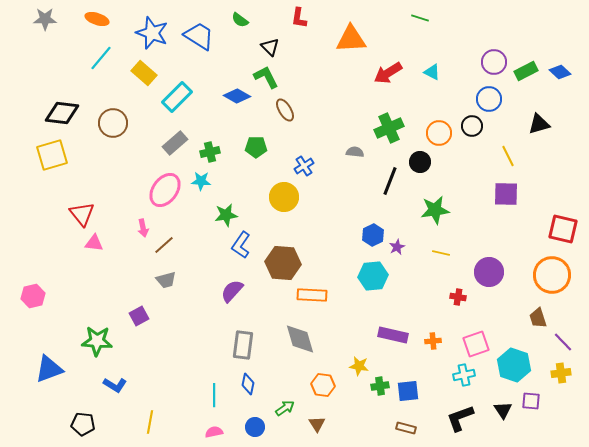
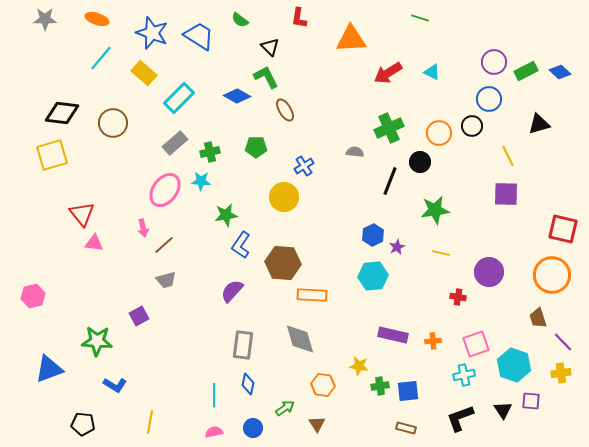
cyan rectangle at (177, 97): moved 2 px right, 1 px down
blue circle at (255, 427): moved 2 px left, 1 px down
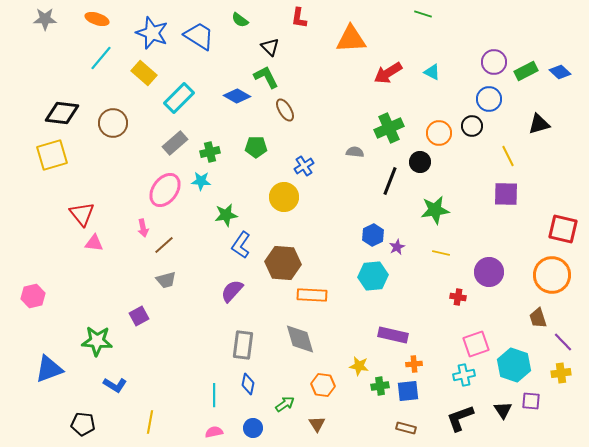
green line at (420, 18): moved 3 px right, 4 px up
orange cross at (433, 341): moved 19 px left, 23 px down
green arrow at (285, 408): moved 4 px up
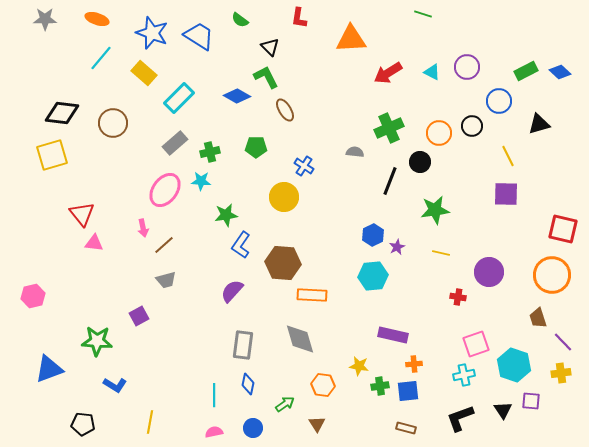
purple circle at (494, 62): moved 27 px left, 5 px down
blue circle at (489, 99): moved 10 px right, 2 px down
blue cross at (304, 166): rotated 24 degrees counterclockwise
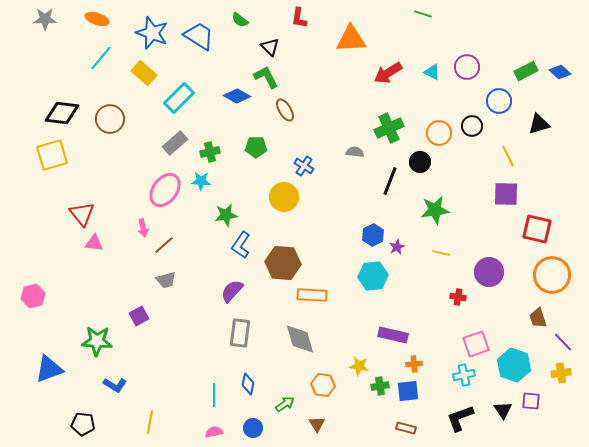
brown circle at (113, 123): moved 3 px left, 4 px up
red square at (563, 229): moved 26 px left
gray rectangle at (243, 345): moved 3 px left, 12 px up
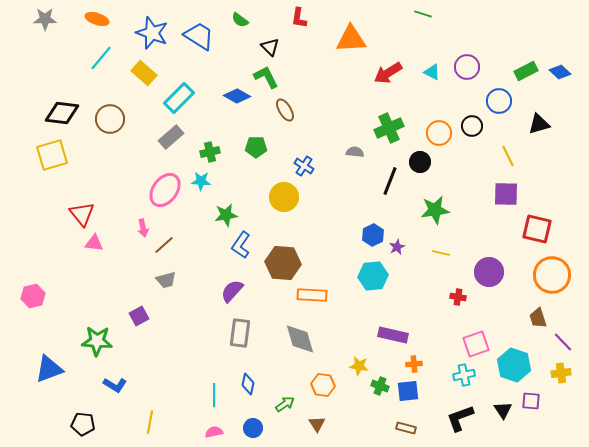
gray rectangle at (175, 143): moved 4 px left, 6 px up
green cross at (380, 386): rotated 30 degrees clockwise
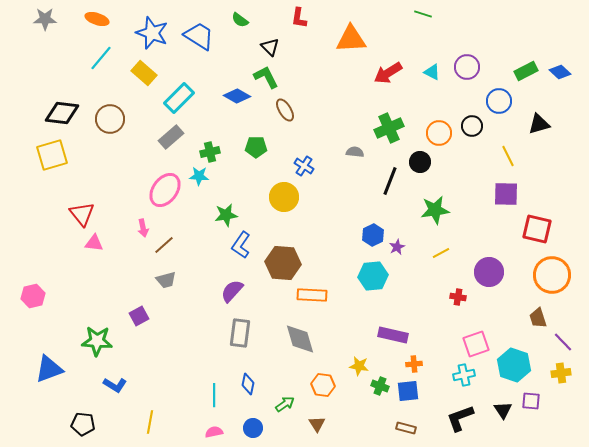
cyan star at (201, 181): moved 2 px left, 5 px up
yellow line at (441, 253): rotated 42 degrees counterclockwise
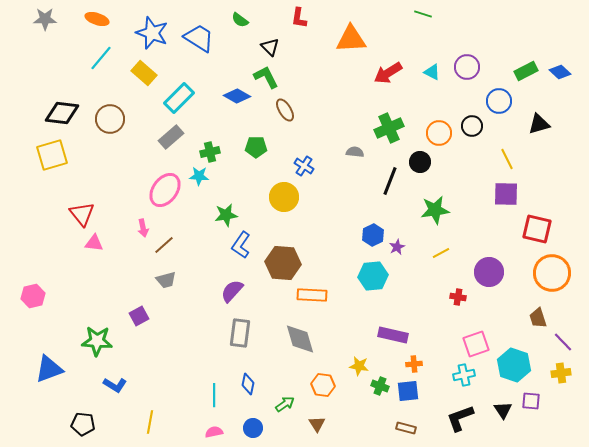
blue trapezoid at (199, 36): moved 2 px down
yellow line at (508, 156): moved 1 px left, 3 px down
orange circle at (552, 275): moved 2 px up
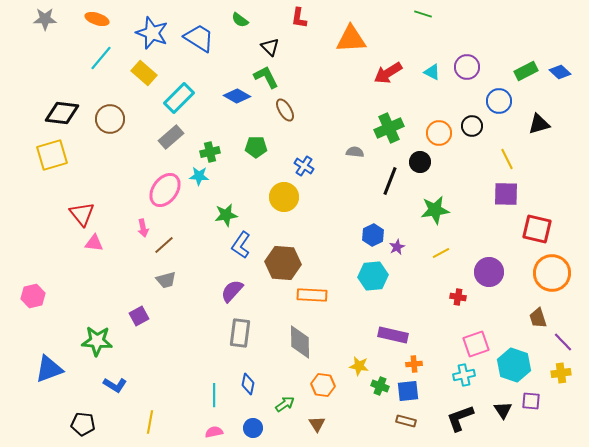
gray diamond at (300, 339): moved 3 px down; rotated 16 degrees clockwise
brown rectangle at (406, 428): moved 7 px up
